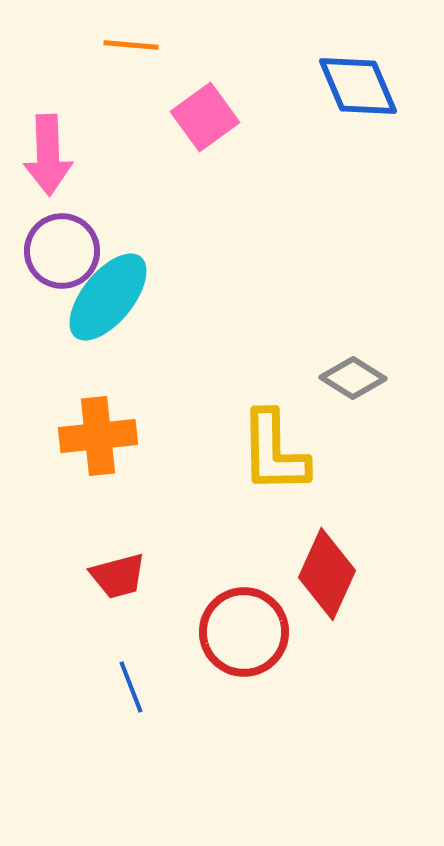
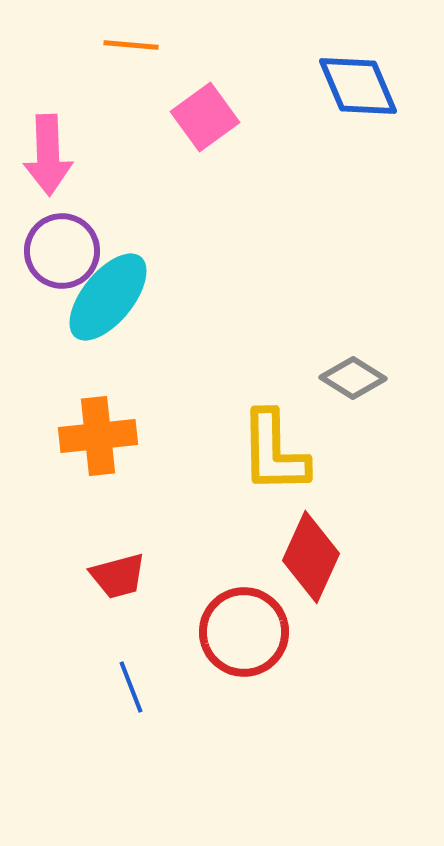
red diamond: moved 16 px left, 17 px up
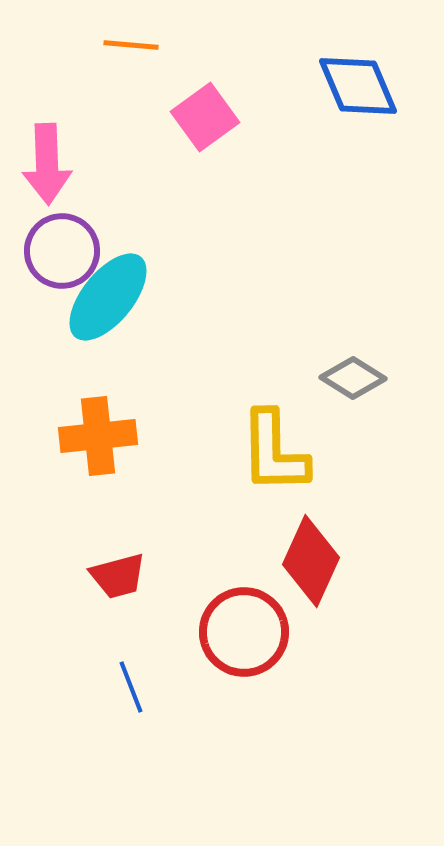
pink arrow: moved 1 px left, 9 px down
red diamond: moved 4 px down
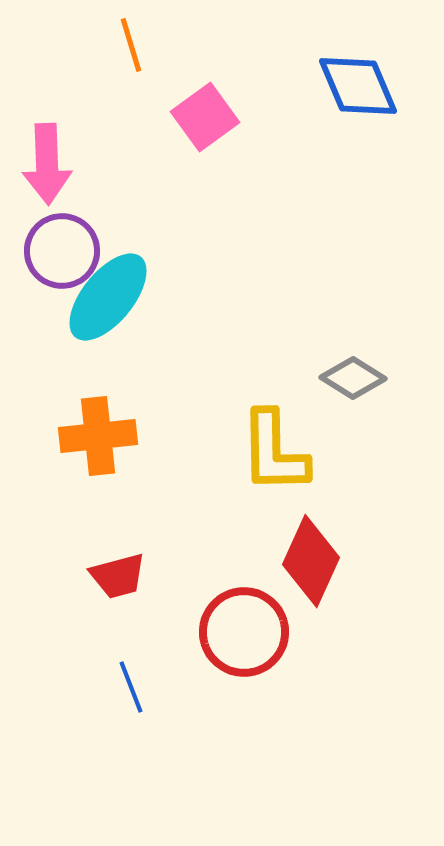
orange line: rotated 68 degrees clockwise
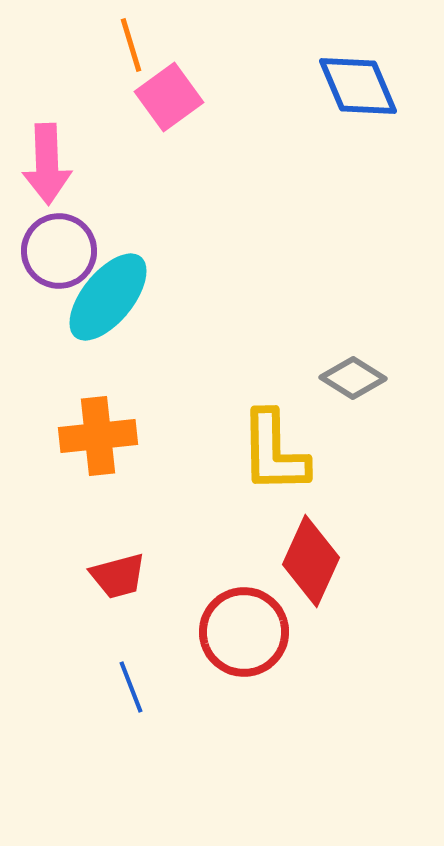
pink square: moved 36 px left, 20 px up
purple circle: moved 3 px left
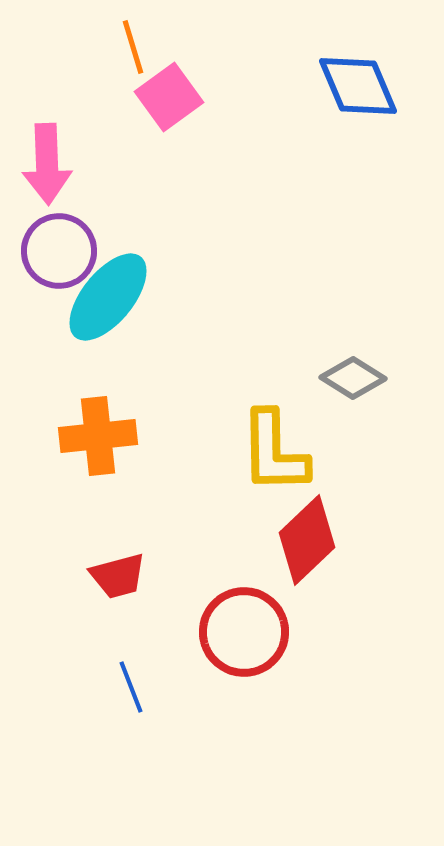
orange line: moved 2 px right, 2 px down
red diamond: moved 4 px left, 21 px up; rotated 22 degrees clockwise
